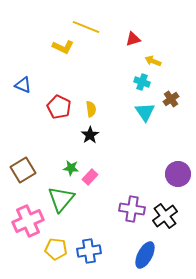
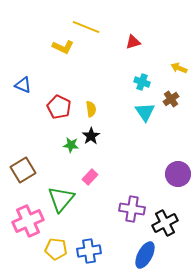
red triangle: moved 3 px down
yellow arrow: moved 26 px right, 7 px down
black star: moved 1 px right, 1 px down
green star: moved 23 px up
black cross: moved 7 px down; rotated 10 degrees clockwise
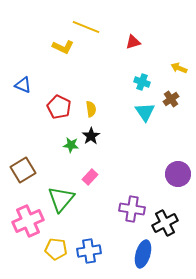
blue ellipse: moved 2 px left, 1 px up; rotated 12 degrees counterclockwise
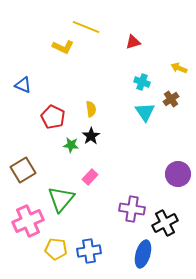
red pentagon: moved 6 px left, 10 px down
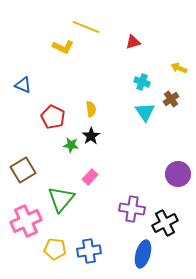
pink cross: moved 2 px left
yellow pentagon: moved 1 px left
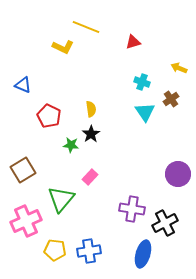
red pentagon: moved 4 px left, 1 px up
black star: moved 2 px up
yellow pentagon: moved 1 px down
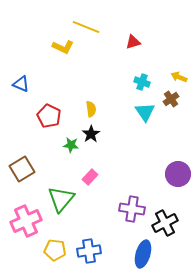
yellow arrow: moved 9 px down
blue triangle: moved 2 px left, 1 px up
brown square: moved 1 px left, 1 px up
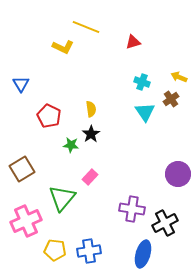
blue triangle: rotated 36 degrees clockwise
green triangle: moved 1 px right, 1 px up
